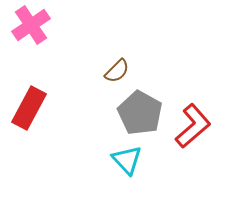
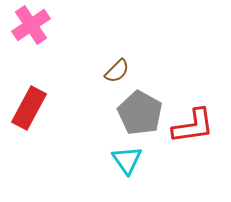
red L-shape: rotated 33 degrees clockwise
cyan triangle: rotated 8 degrees clockwise
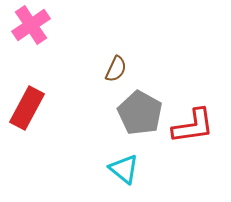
brown semicircle: moved 1 px left, 2 px up; rotated 20 degrees counterclockwise
red rectangle: moved 2 px left
cyan triangle: moved 3 px left, 9 px down; rotated 16 degrees counterclockwise
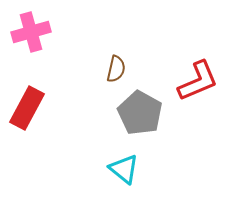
pink cross: moved 7 px down; rotated 18 degrees clockwise
brown semicircle: rotated 12 degrees counterclockwise
red L-shape: moved 5 px right, 45 px up; rotated 15 degrees counterclockwise
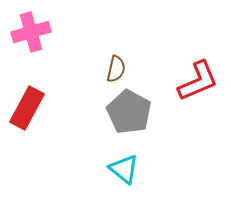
gray pentagon: moved 11 px left, 1 px up
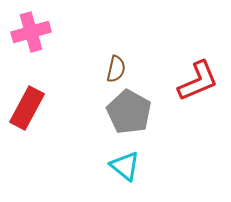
cyan triangle: moved 1 px right, 3 px up
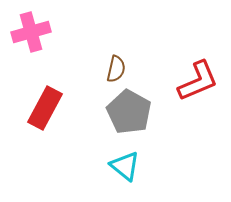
red rectangle: moved 18 px right
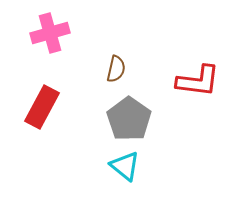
pink cross: moved 19 px right, 1 px down
red L-shape: rotated 30 degrees clockwise
red rectangle: moved 3 px left, 1 px up
gray pentagon: moved 7 px down; rotated 6 degrees clockwise
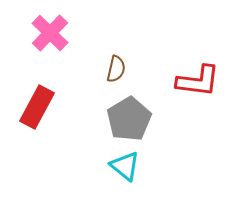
pink cross: rotated 30 degrees counterclockwise
red rectangle: moved 5 px left
gray pentagon: rotated 6 degrees clockwise
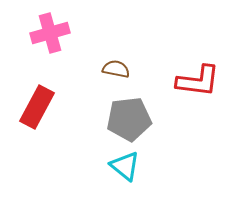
pink cross: rotated 30 degrees clockwise
brown semicircle: rotated 92 degrees counterclockwise
gray pentagon: rotated 24 degrees clockwise
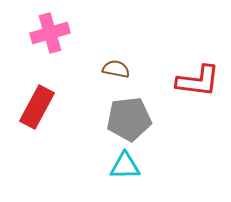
cyan triangle: rotated 40 degrees counterclockwise
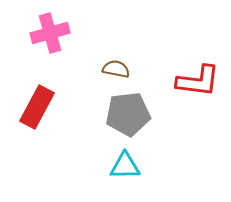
gray pentagon: moved 1 px left, 5 px up
